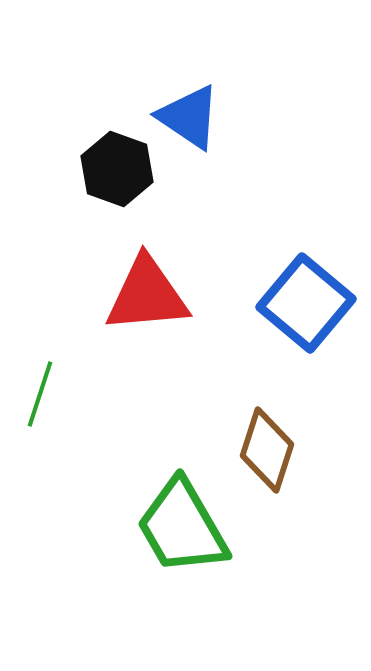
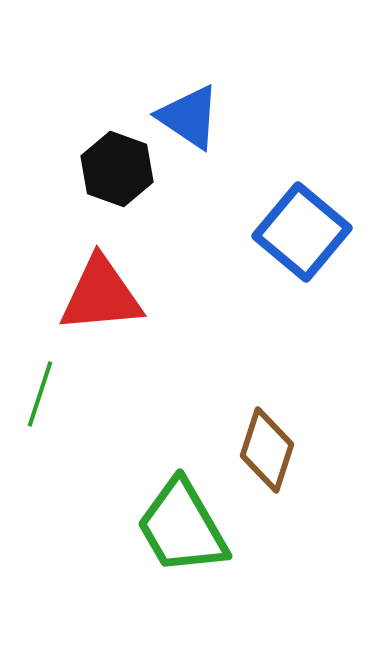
red triangle: moved 46 px left
blue square: moved 4 px left, 71 px up
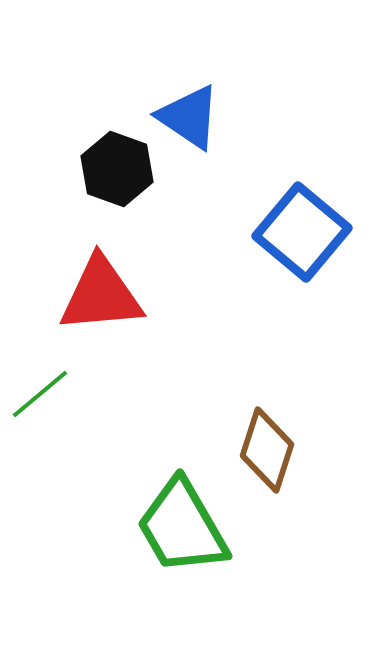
green line: rotated 32 degrees clockwise
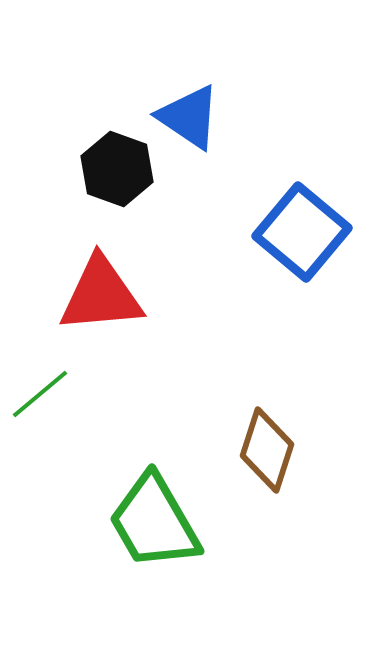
green trapezoid: moved 28 px left, 5 px up
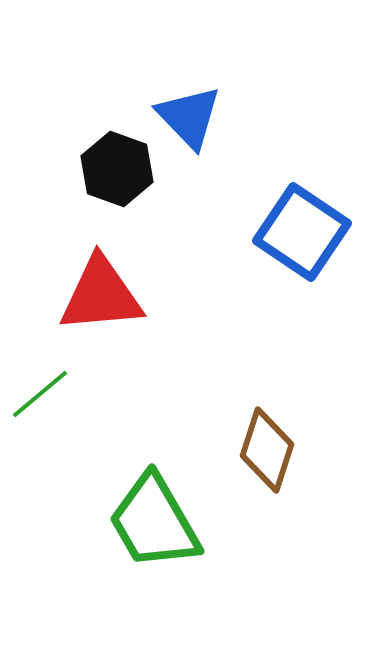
blue triangle: rotated 12 degrees clockwise
blue square: rotated 6 degrees counterclockwise
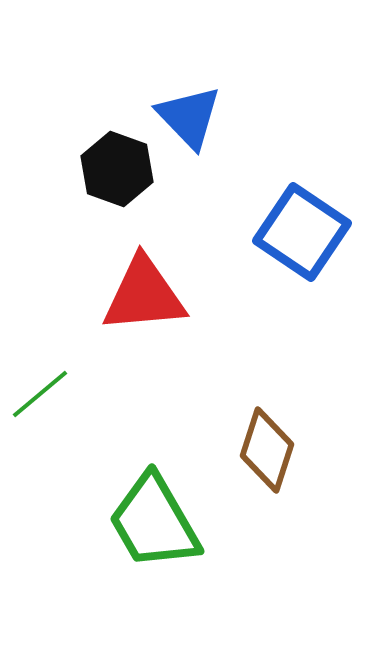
red triangle: moved 43 px right
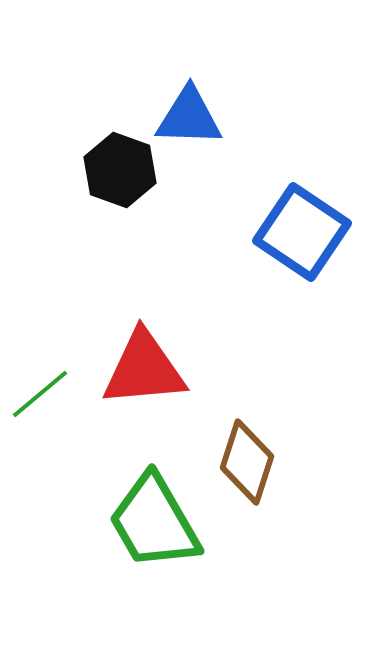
blue triangle: rotated 44 degrees counterclockwise
black hexagon: moved 3 px right, 1 px down
red triangle: moved 74 px down
brown diamond: moved 20 px left, 12 px down
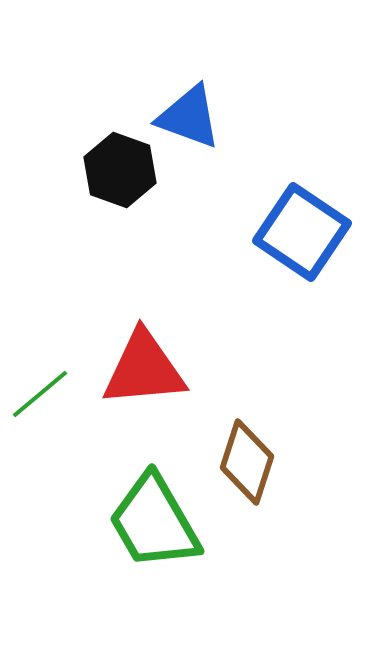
blue triangle: rotated 18 degrees clockwise
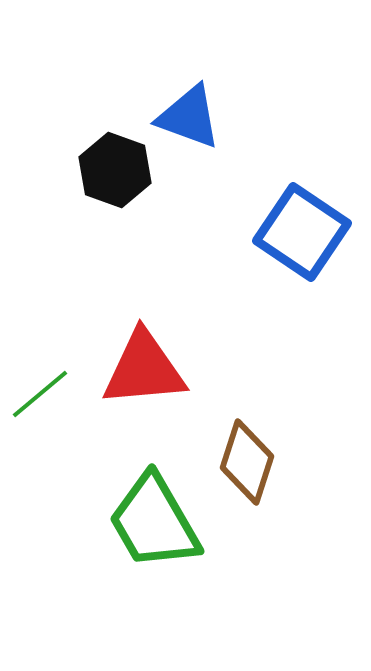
black hexagon: moved 5 px left
